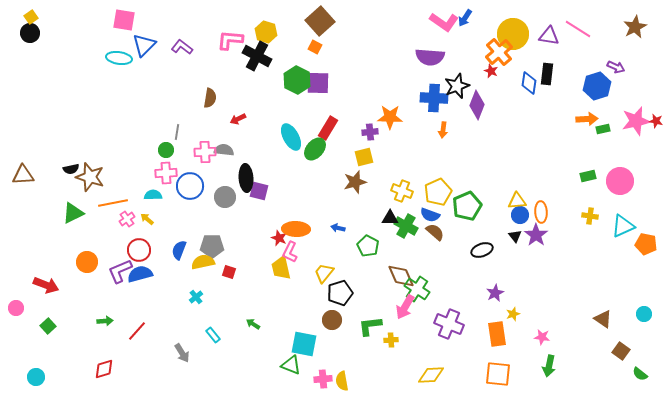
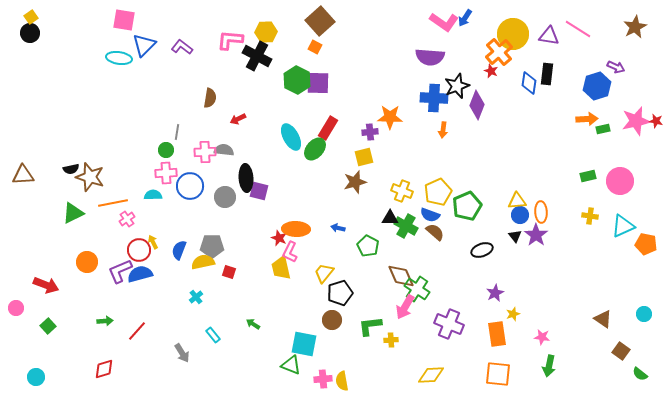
yellow hexagon at (266, 32): rotated 20 degrees counterclockwise
yellow arrow at (147, 219): moved 6 px right, 23 px down; rotated 24 degrees clockwise
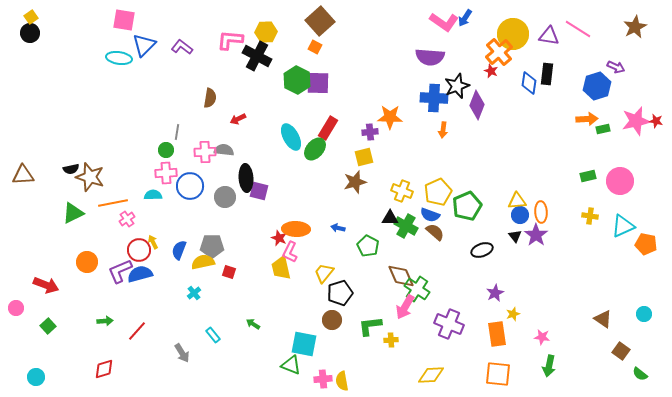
cyan cross at (196, 297): moved 2 px left, 4 px up
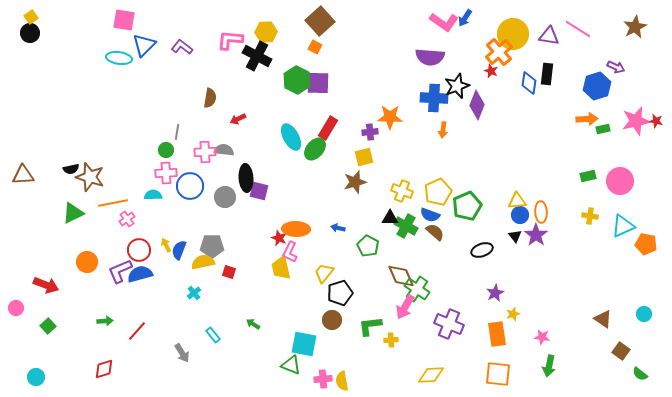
yellow arrow at (153, 242): moved 13 px right, 3 px down
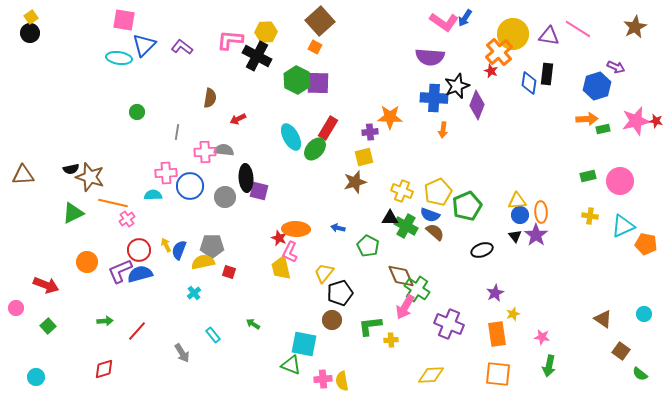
green circle at (166, 150): moved 29 px left, 38 px up
orange line at (113, 203): rotated 24 degrees clockwise
